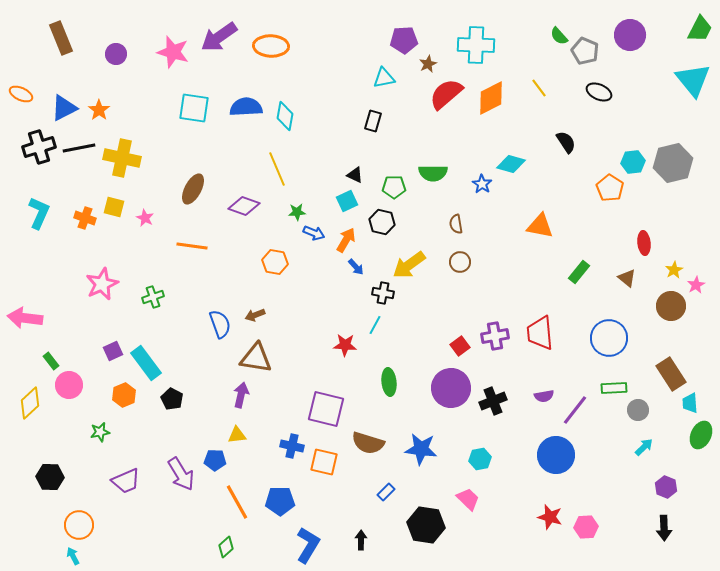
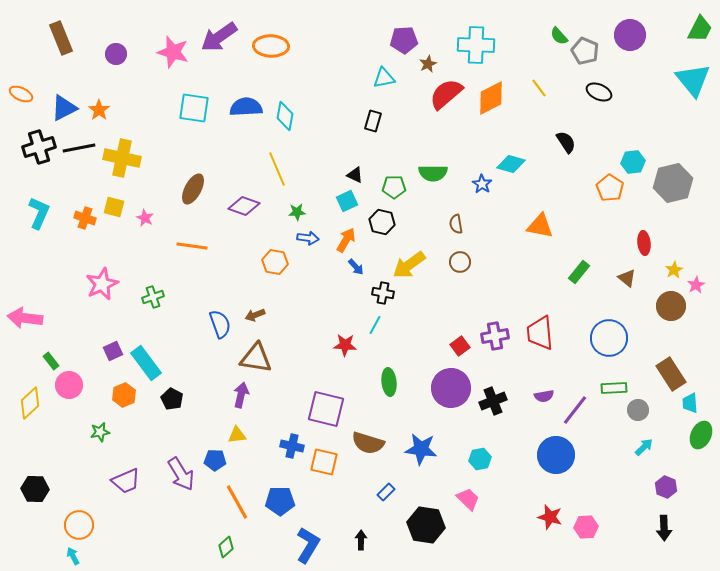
gray hexagon at (673, 163): moved 20 px down
blue arrow at (314, 233): moved 6 px left, 5 px down; rotated 15 degrees counterclockwise
black hexagon at (50, 477): moved 15 px left, 12 px down
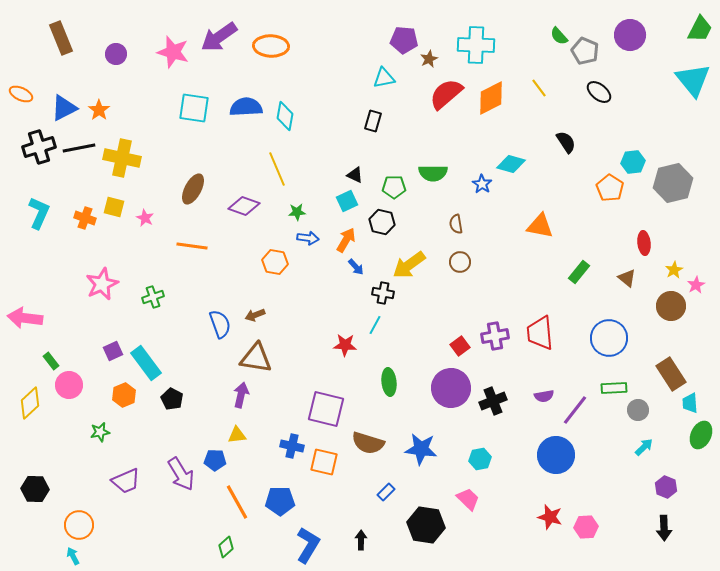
purple pentagon at (404, 40): rotated 8 degrees clockwise
brown star at (428, 64): moved 1 px right, 5 px up
black ellipse at (599, 92): rotated 15 degrees clockwise
